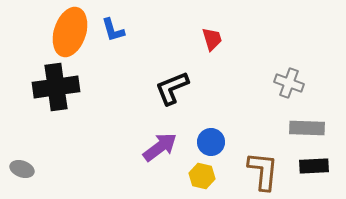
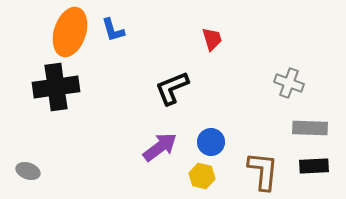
gray rectangle: moved 3 px right
gray ellipse: moved 6 px right, 2 px down
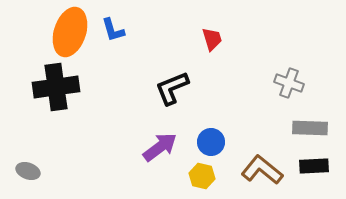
brown L-shape: moved 1 px left, 1 px up; rotated 57 degrees counterclockwise
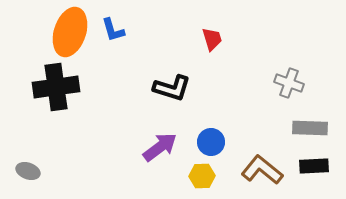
black L-shape: rotated 141 degrees counterclockwise
yellow hexagon: rotated 15 degrees counterclockwise
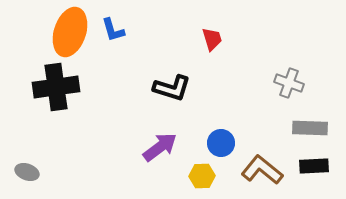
blue circle: moved 10 px right, 1 px down
gray ellipse: moved 1 px left, 1 px down
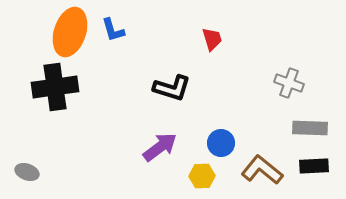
black cross: moved 1 px left
